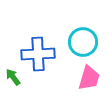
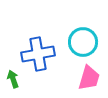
blue cross: rotated 8 degrees counterclockwise
green arrow: moved 2 px down; rotated 18 degrees clockwise
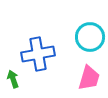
cyan circle: moved 7 px right, 5 px up
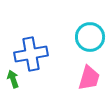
blue cross: moved 7 px left
